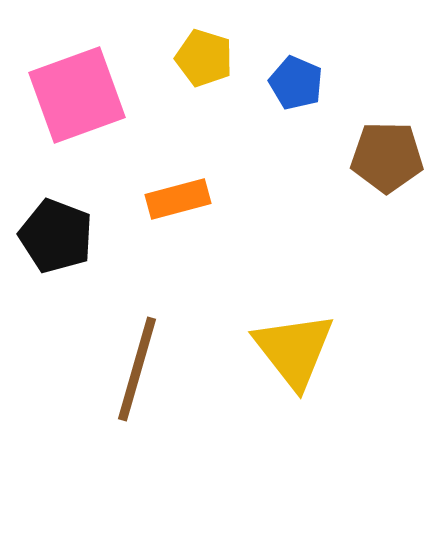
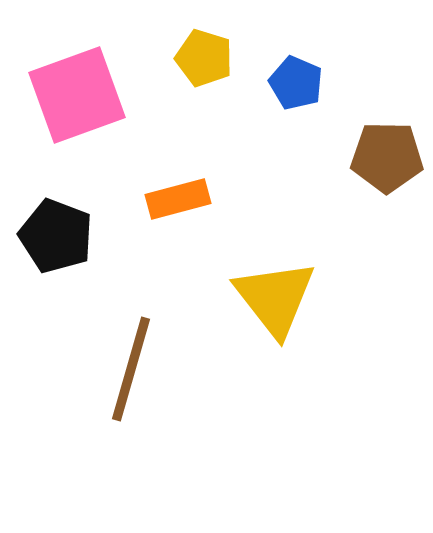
yellow triangle: moved 19 px left, 52 px up
brown line: moved 6 px left
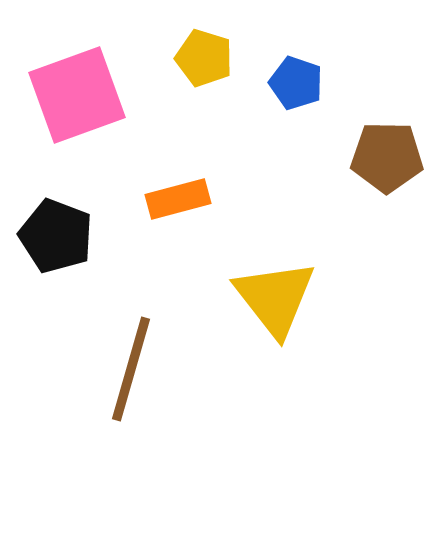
blue pentagon: rotated 4 degrees counterclockwise
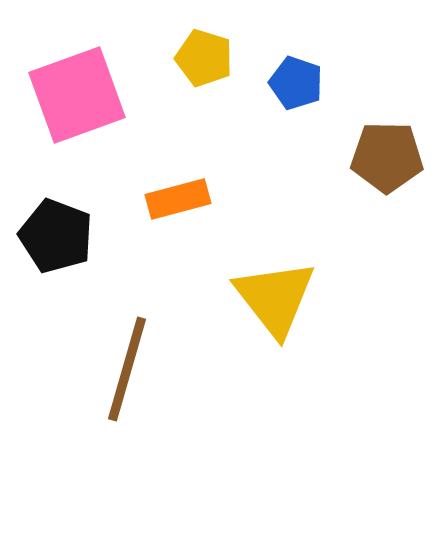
brown line: moved 4 px left
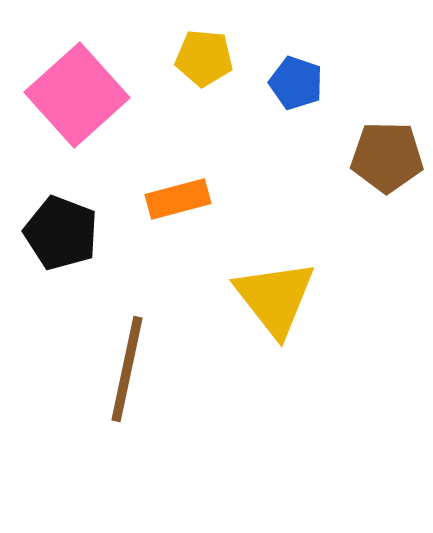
yellow pentagon: rotated 12 degrees counterclockwise
pink square: rotated 22 degrees counterclockwise
black pentagon: moved 5 px right, 3 px up
brown line: rotated 4 degrees counterclockwise
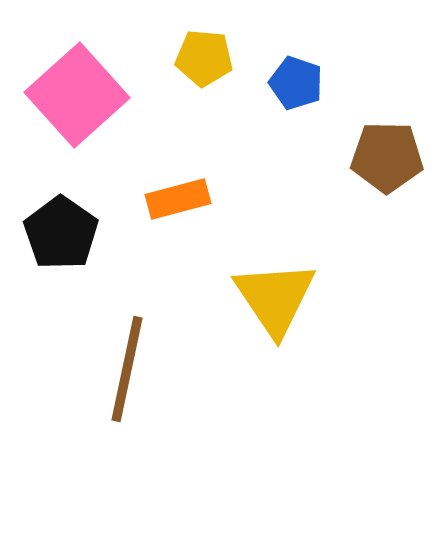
black pentagon: rotated 14 degrees clockwise
yellow triangle: rotated 4 degrees clockwise
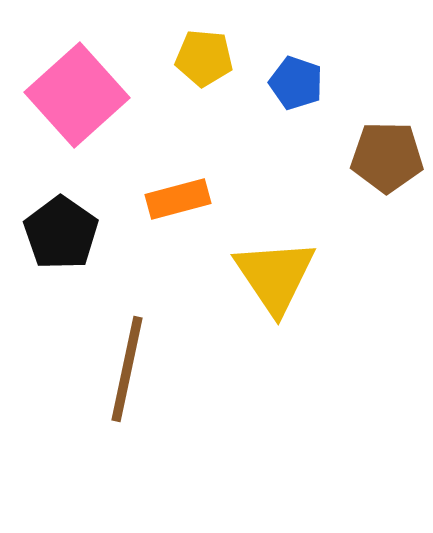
yellow triangle: moved 22 px up
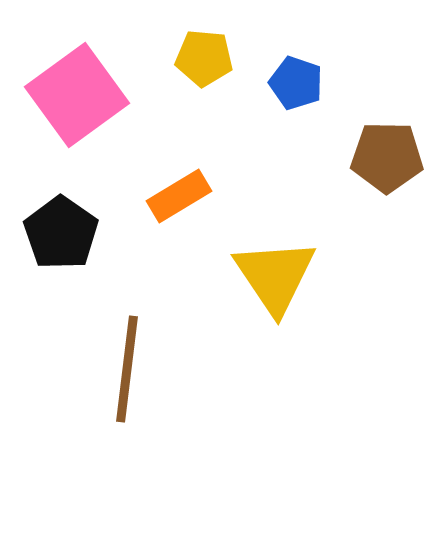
pink square: rotated 6 degrees clockwise
orange rectangle: moved 1 px right, 3 px up; rotated 16 degrees counterclockwise
brown line: rotated 5 degrees counterclockwise
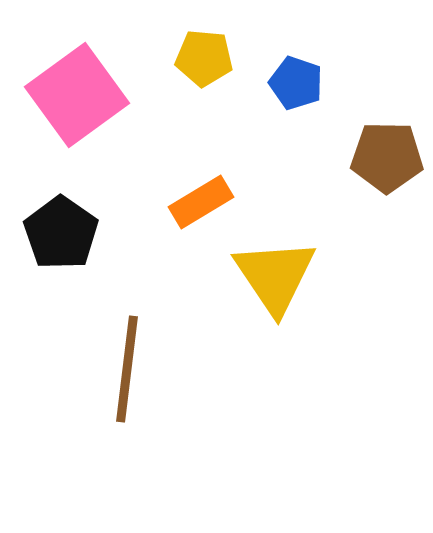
orange rectangle: moved 22 px right, 6 px down
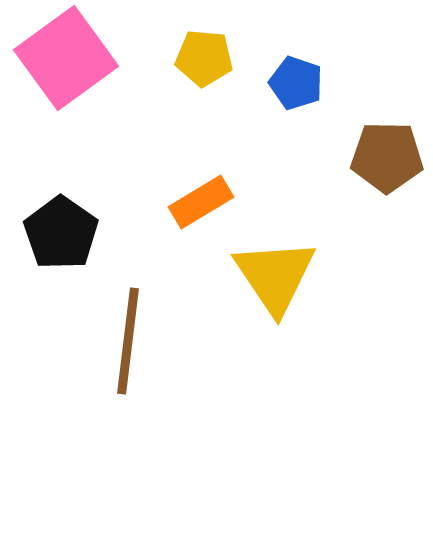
pink square: moved 11 px left, 37 px up
brown line: moved 1 px right, 28 px up
